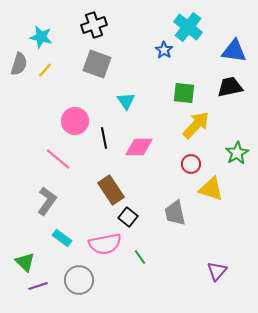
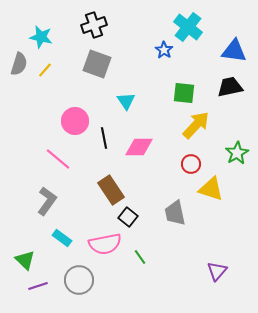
green triangle: moved 2 px up
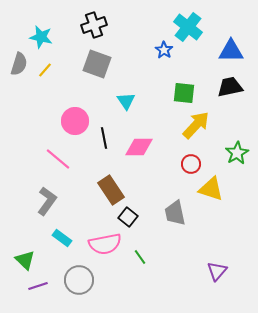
blue triangle: moved 3 px left; rotated 8 degrees counterclockwise
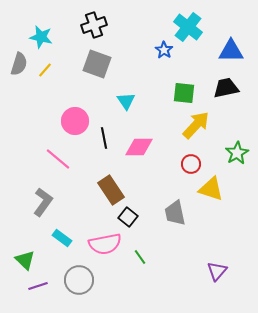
black trapezoid: moved 4 px left, 1 px down
gray L-shape: moved 4 px left, 1 px down
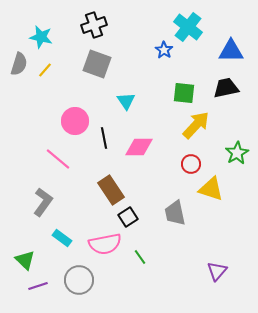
black square: rotated 18 degrees clockwise
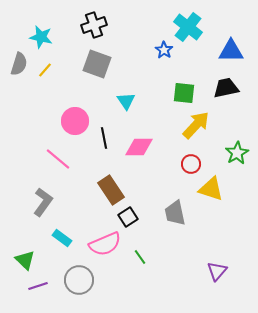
pink semicircle: rotated 12 degrees counterclockwise
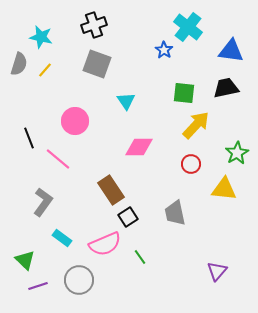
blue triangle: rotated 8 degrees clockwise
black line: moved 75 px left; rotated 10 degrees counterclockwise
yellow triangle: moved 13 px right; rotated 12 degrees counterclockwise
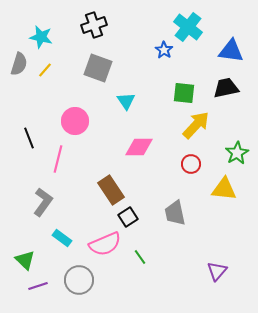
gray square: moved 1 px right, 4 px down
pink line: rotated 64 degrees clockwise
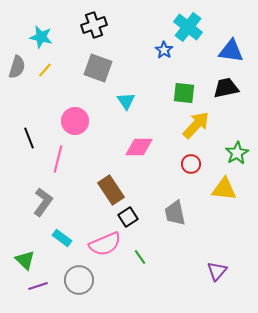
gray semicircle: moved 2 px left, 3 px down
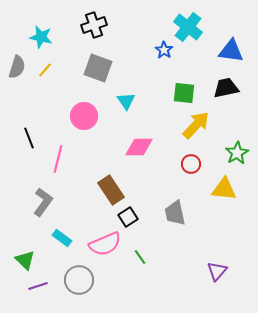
pink circle: moved 9 px right, 5 px up
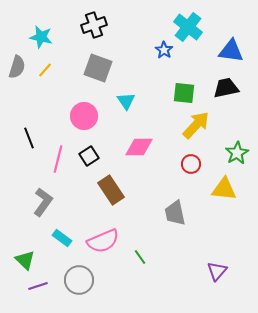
black square: moved 39 px left, 61 px up
pink semicircle: moved 2 px left, 3 px up
